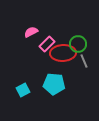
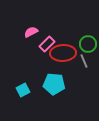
green circle: moved 10 px right
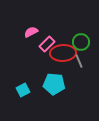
green circle: moved 7 px left, 2 px up
gray line: moved 5 px left
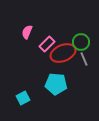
pink semicircle: moved 4 px left; rotated 40 degrees counterclockwise
red ellipse: rotated 20 degrees counterclockwise
gray line: moved 5 px right, 2 px up
cyan pentagon: moved 2 px right
cyan square: moved 8 px down
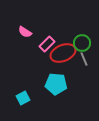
pink semicircle: moved 2 px left; rotated 80 degrees counterclockwise
green circle: moved 1 px right, 1 px down
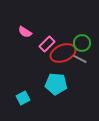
gray line: moved 4 px left; rotated 40 degrees counterclockwise
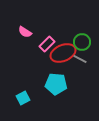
green circle: moved 1 px up
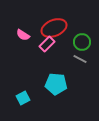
pink semicircle: moved 2 px left, 3 px down
red ellipse: moved 9 px left, 25 px up
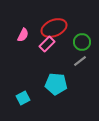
pink semicircle: rotated 96 degrees counterclockwise
gray line: moved 2 px down; rotated 64 degrees counterclockwise
